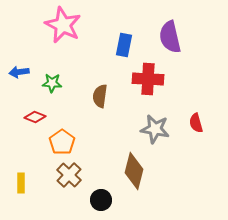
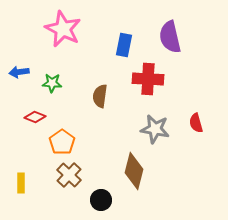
pink star: moved 4 px down
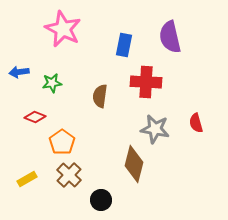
red cross: moved 2 px left, 3 px down
green star: rotated 12 degrees counterclockwise
brown diamond: moved 7 px up
yellow rectangle: moved 6 px right, 4 px up; rotated 60 degrees clockwise
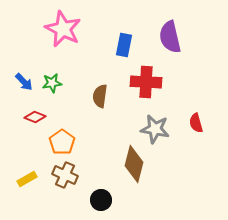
blue arrow: moved 5 px right, 10 px down; rotated 126 degrees counterclockwise
brown cross: moved 4 px left; rotated 20 degrees counterclockwise
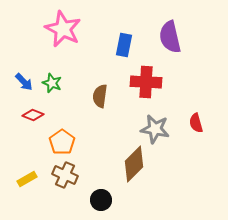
green star: rotated 30 degrees clockwise
red diamond: moved 2 px left, 2 px up
brown diamond: rotated 30 degrees clockwise
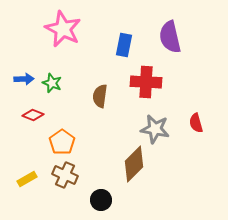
blue arrow: moved 3 px up; rotated 48 degrees counterclockwise
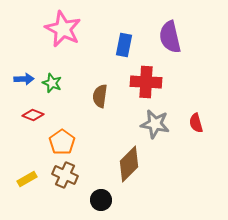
gray star: moved 5 px up
brown diamond: moved 5 px left
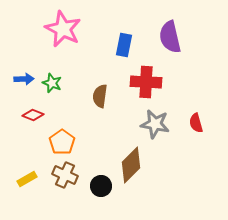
brown diamond: moved 2 px right, 1 px down
black circle: moved 14 px up
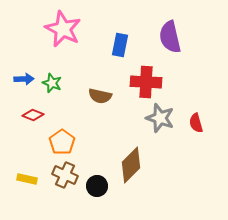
blue rectangle: moved 4 px left
brown semicircle: rotated 85 degrees counterclockwise
gray star: moved 5 px right, 6 px up; rotated 8 degrees clockwise
yellow rectangle: rotated 42 degrees clockwise
black circle: moved 4 px left
